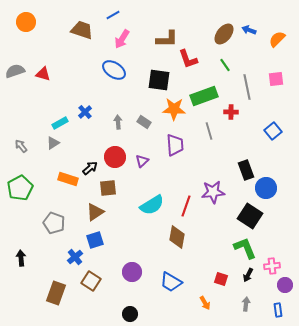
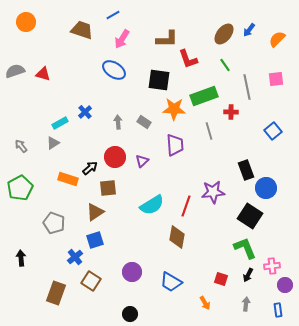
blue arrow at (249, 30): rotated 72 degrees counterclockwise
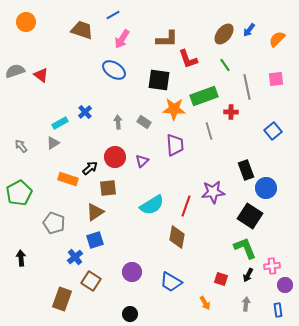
red triangle at (43, 74): moved 2 px left, 1 px down; rotated 21 degrees clockwise
green pentagon at (20, 188): moved 1 px left, 5 px down
brown rectangle at (56, 293): moved 6 px right, 6 px down
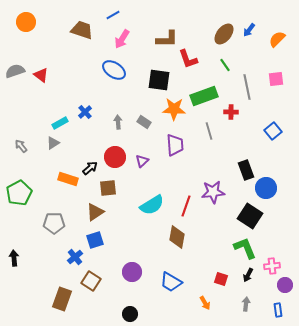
gray pentagon at (54, 223): rotated 20 degrees counterclockwise
black arrow at (21, 258): moved 7 px left
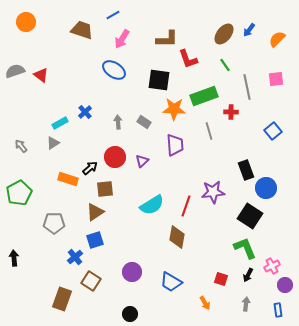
brown square at (108, 188): moved 3 px left, 1 px down
pink cross at (272, 266): rotated 21 degrees counterclockwise
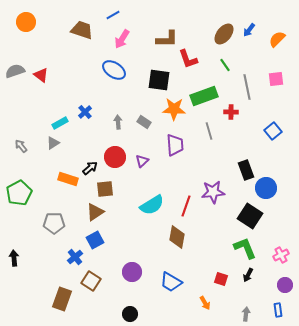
blue square at (95, 240): rotated 12 degrees counterclockwise
pink cross at (272, 266): moved 9 px right, 11 px up
gray arrow at (246, 304): moved 10 px down
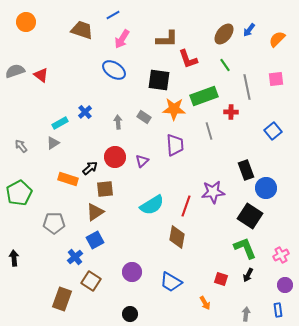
gray rectangle at (144, 122): moved 5 px up
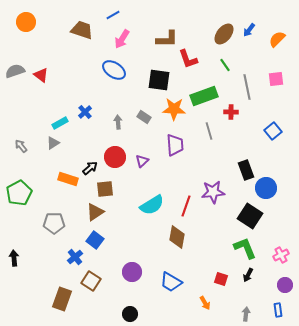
blue square at (95, 240): rotated 24 degrees counterclockwise
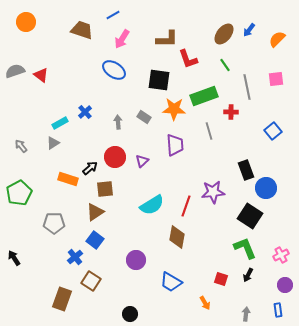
black arrow at (14, 258): rotated 28 degrees counterclockwise
purple circle at (132, 272): moved 4 px right, 12 px up
